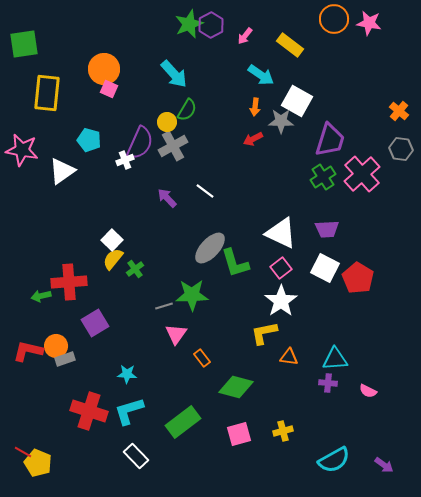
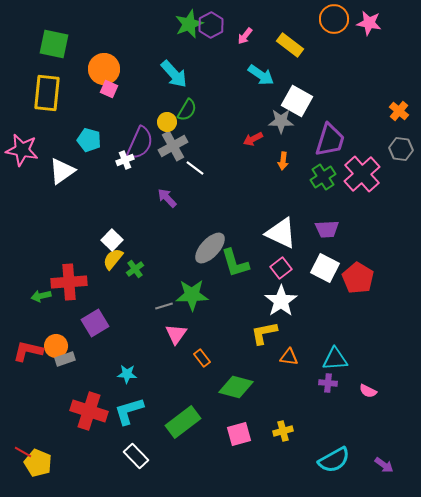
green square at (24, 44): moved 30 px right; rotated 20 degrees clockwise
orange arrow at (255, 107): moved 28 px right, 54 px down
white line at (205, 191): moved 10 px left, 23 px up
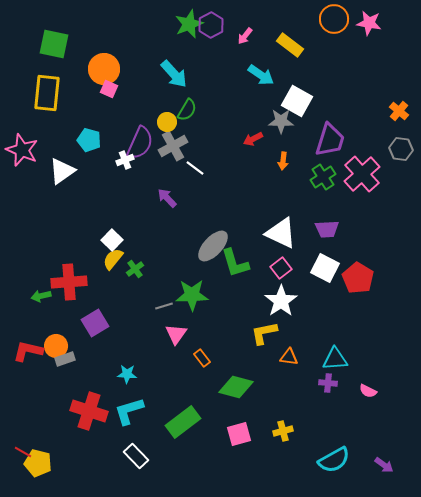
pink star at (22, 150): rotated 12 degrees clockwise
gray ellipse at (210, 248): moved 3 px right, 2 px up
yellow pentagon at (38, 463): rotated 8 degrees counterclockwise
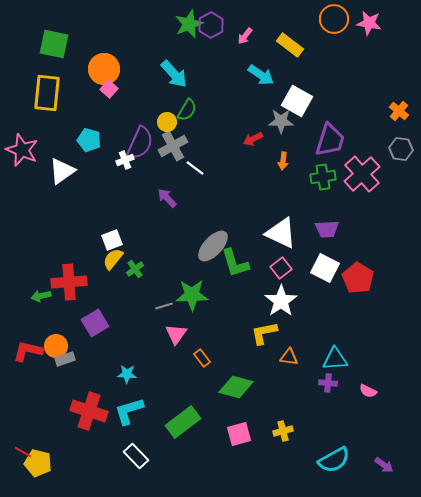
pink square at (109, 89): rotated 18 degrees clockwise
green cross at (323, 177): rotated 25 degrees clockwise
white square at (112, 240): rotated 25 degrees clockwise
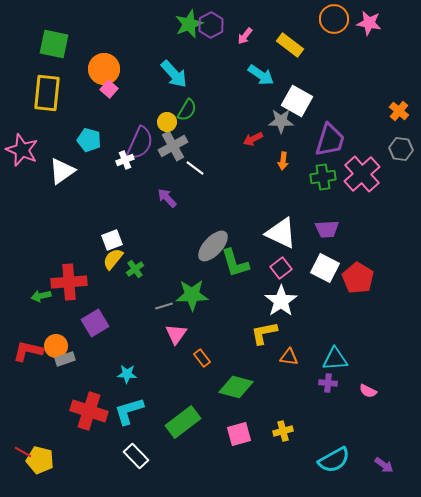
yellow pentagon at (38, 463): moved 2 px right, 3 px up
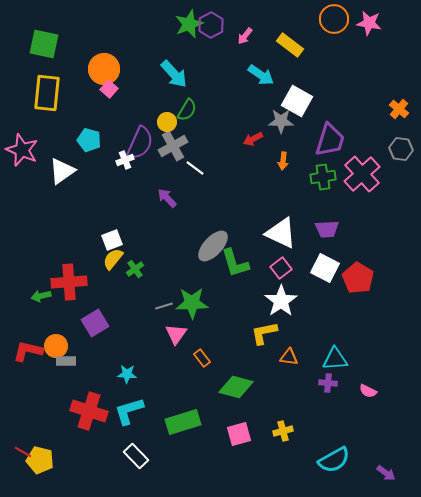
green square at (54, 44): moved 10 px left
orange cross at (399, 111): moved 2 px up
green star at (192, 295): moved 8 px down
gray rectangle at (65, 359): moved 1 px right, 2 px down; rotated 18 degrees clockwise
green rectangle at (183, 422): rotated 20 degrees clockwise
purple arrow at (384, 465): moved 2 px right, 8 px down
